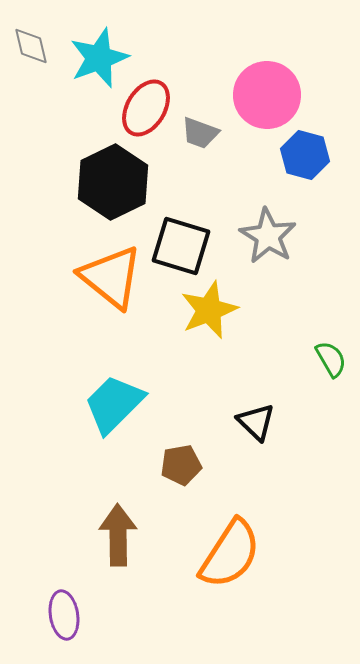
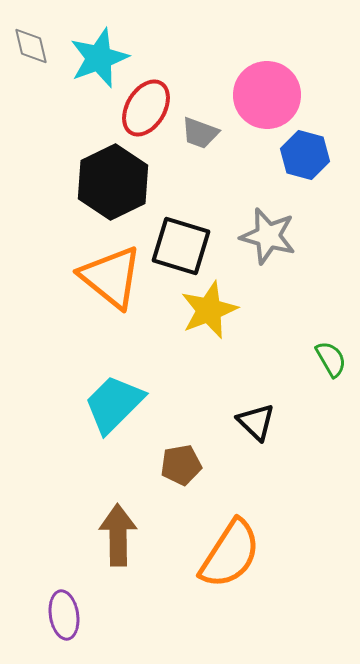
gray star: rotated 16 degrees counterclockwise
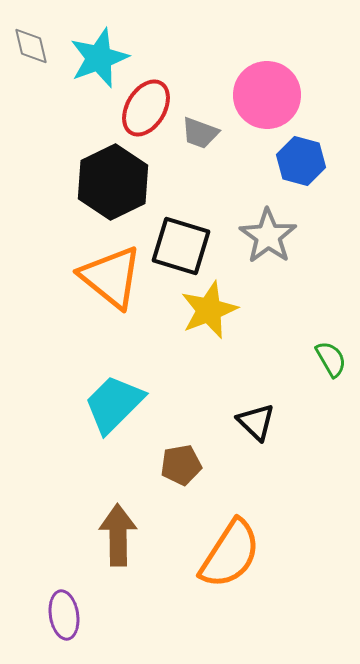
blue hexagon: moved 4 px left, 6 px down
gray star: rotated 20 degrees clockwise
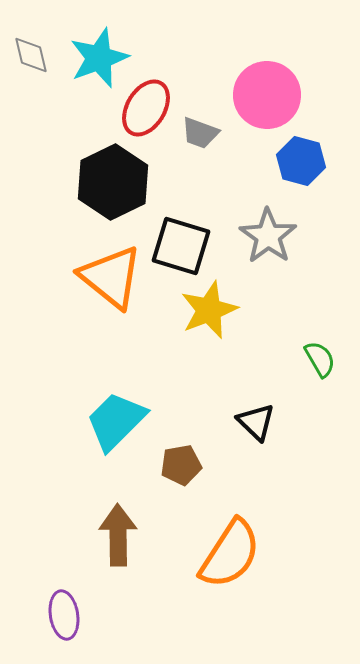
gray diamond: moved 9 px down
green semicircle: moved 11 px left
cyan trapezoid: moved 2 px right, 17 px down
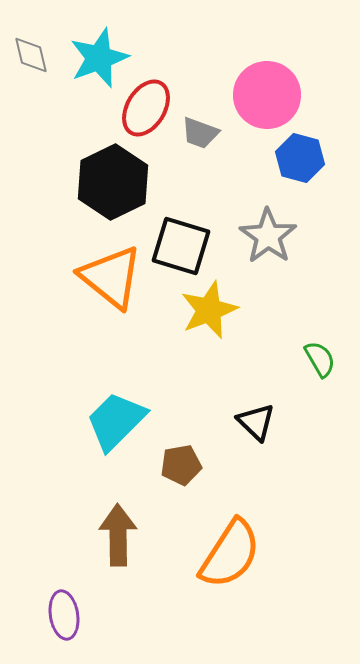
blue hexagon: moved 1 px left, 3 px up
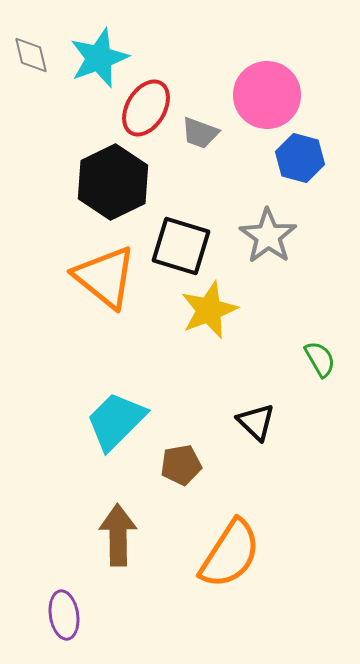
orange triangle: moved 6 px left
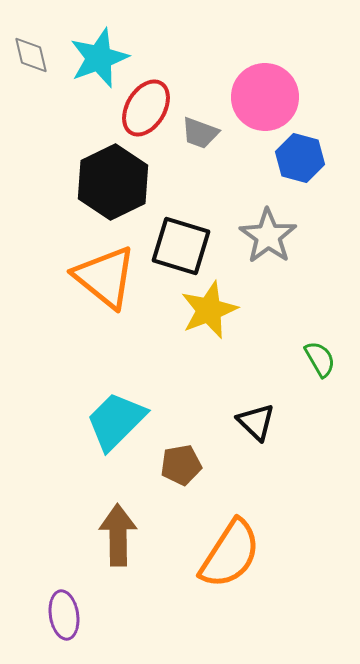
pink circle: moved 2 px left, 2 px down
